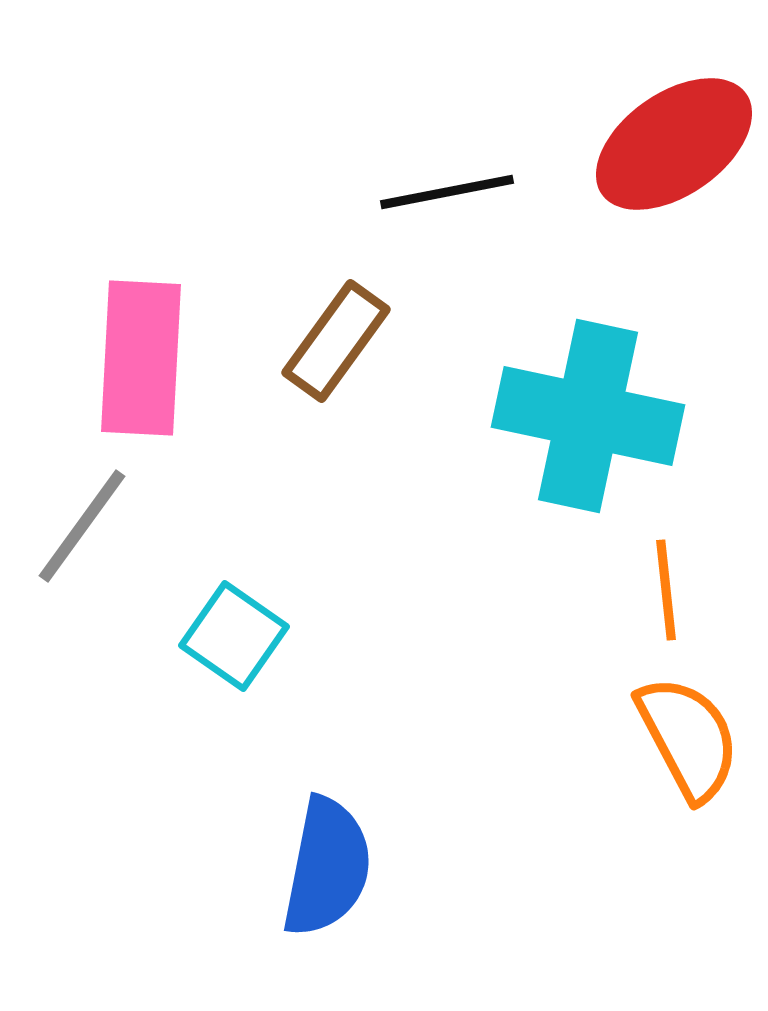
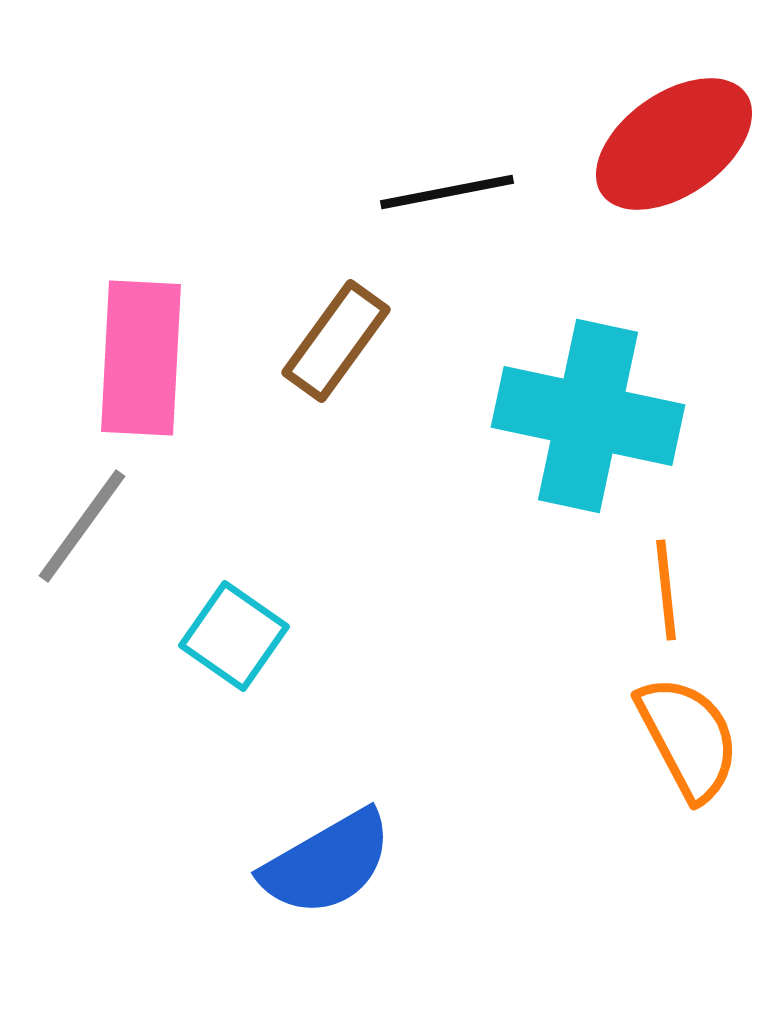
blue semicircle: moved 4 px up; rotated 49 degrees clockwise
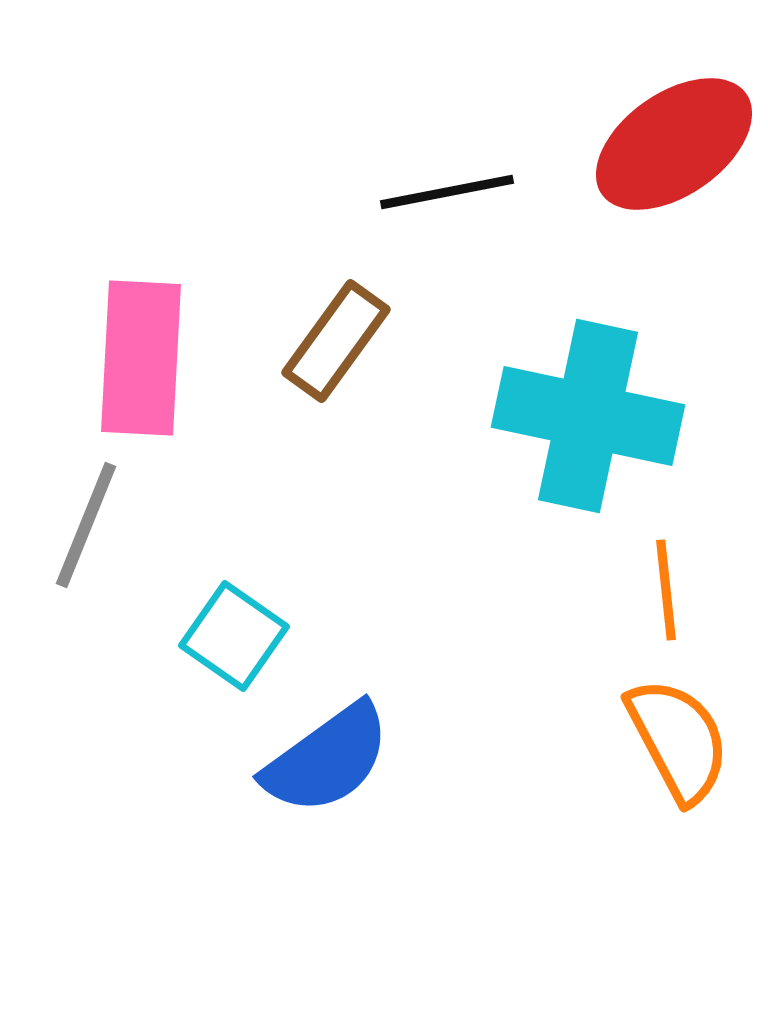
gray line: moved 4 px right, 1 px up; rotated 14 degrees counterclockwise
orange semicircle: moved 10 px left, 2 px down
blue semicircle: moved 104 px up; rotated 6 degrees counterclockwise
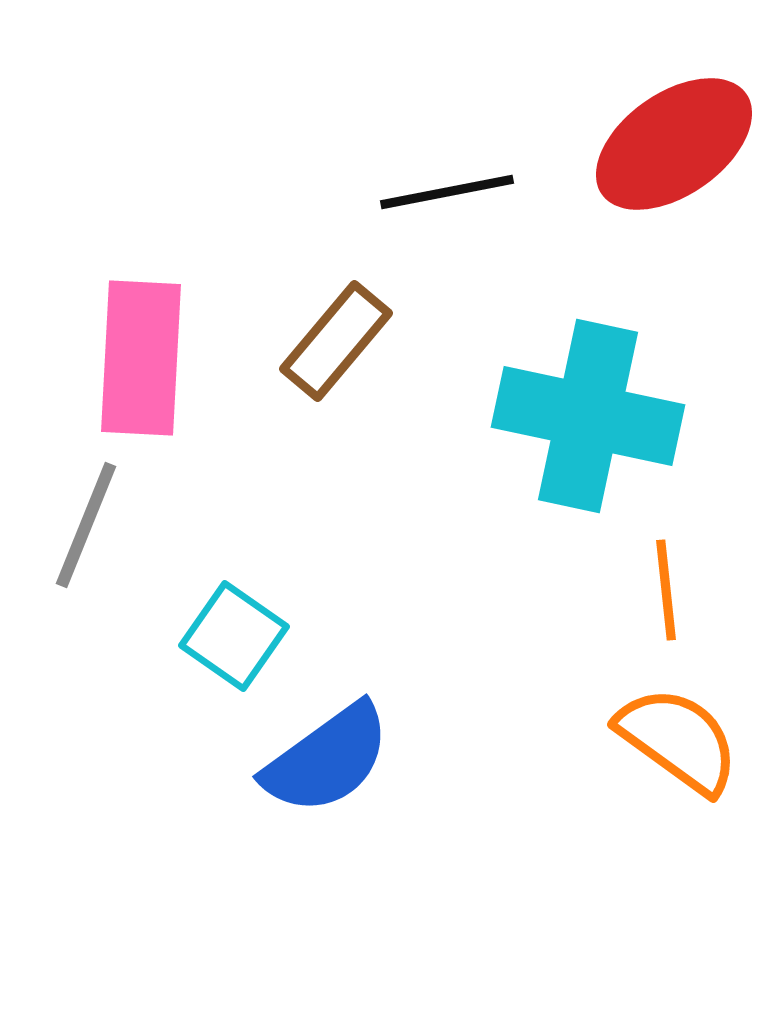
brown rectangle: rotated 4 degrees clockwise
orange semicircle: rotated 26 degrees counterclockwise
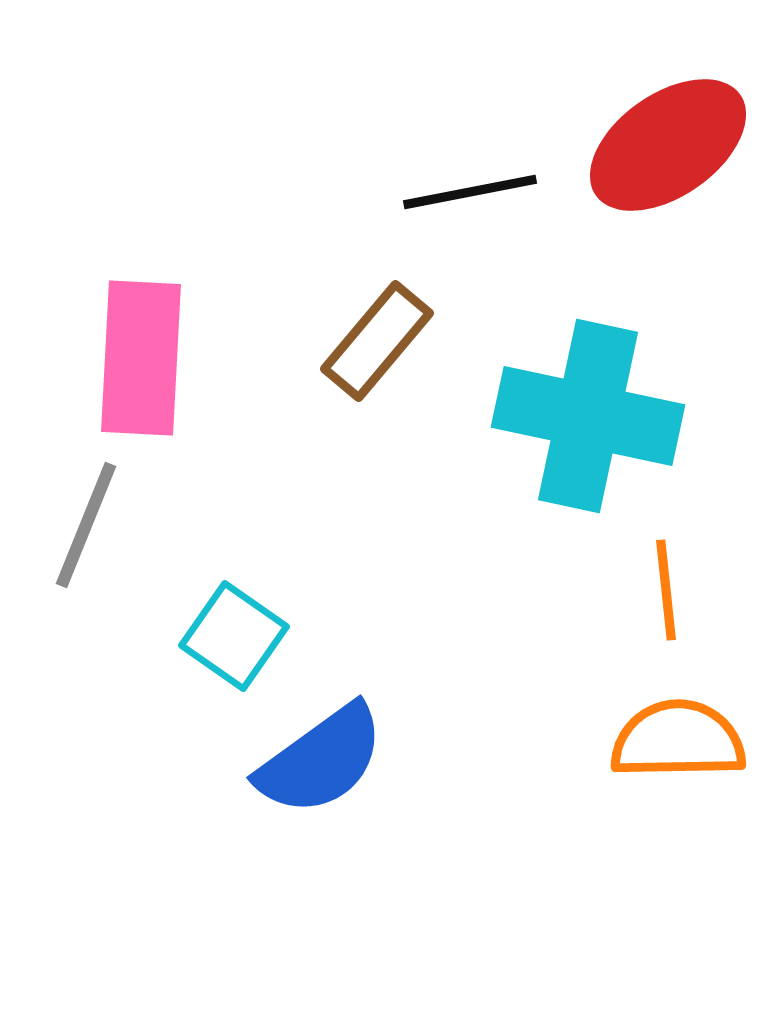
red ellipse: moved 6 px left, 1 px down
black line: moved 23 px right
brown rectangle: moved 41 px right
orange semicircle: rotated 37 degrees counterclockwise
blue semicircle: moved 6 px left, 1 px down
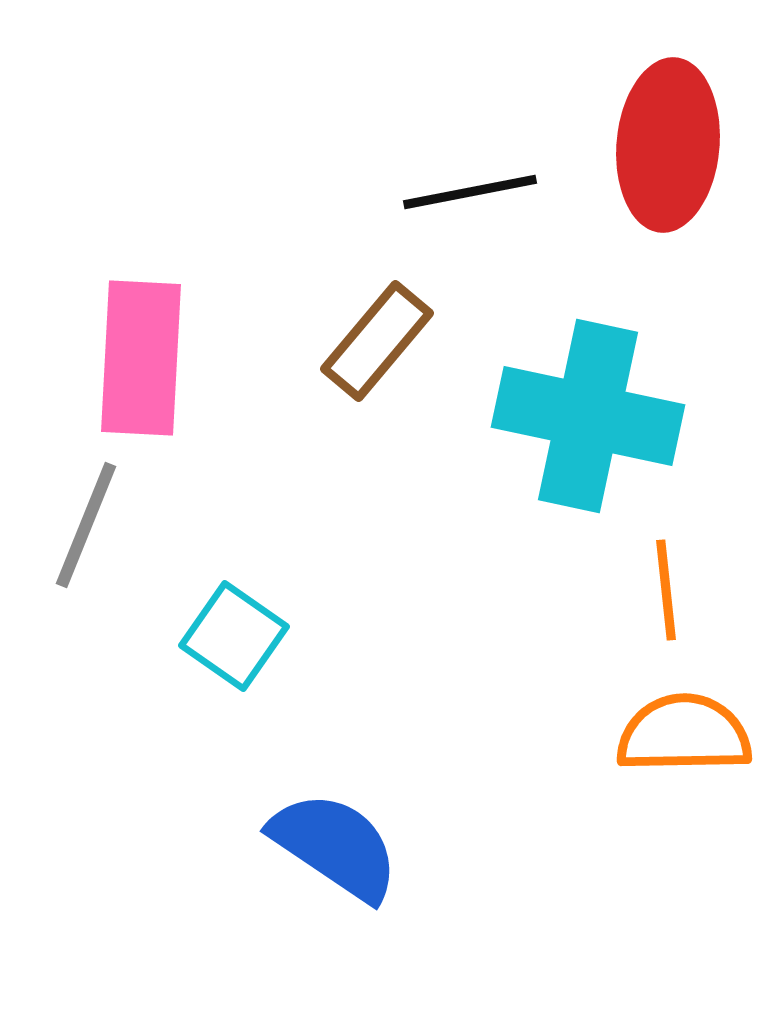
red ellipse: rotated 50 degrees counterclockwise
orange semicircle: moved 6 px right, 6 px up
blue semicircle: moved 14 px right, 86 px down; rotated 110 degrees counterclockwise
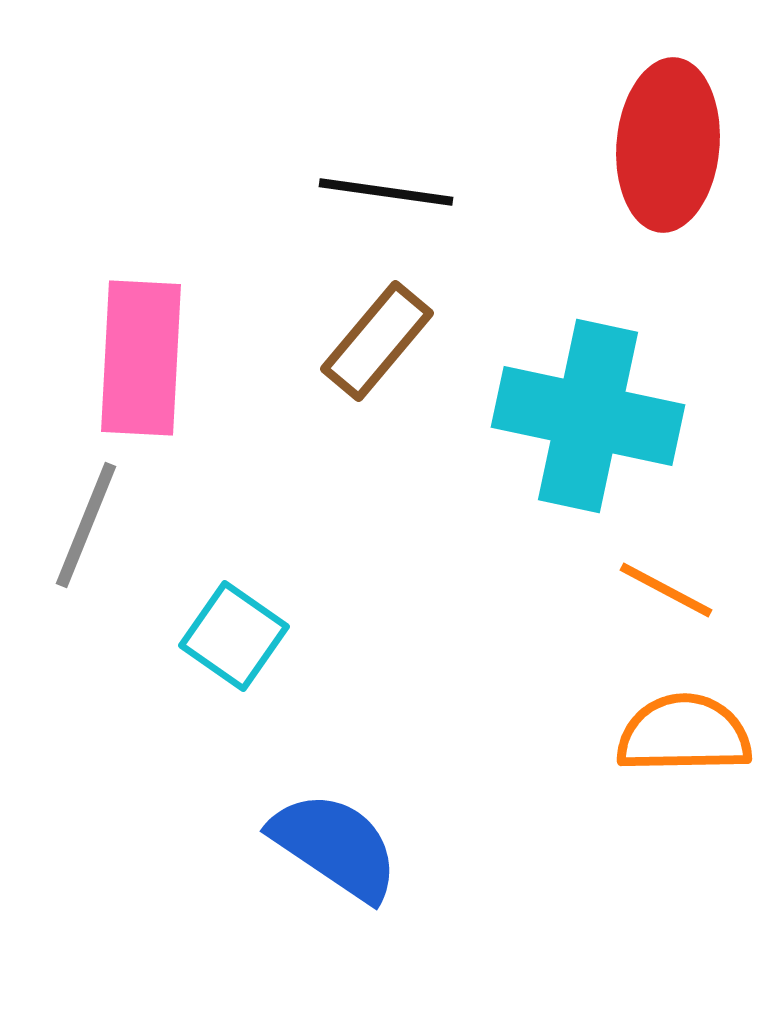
black line: moved 84 px left; rotated 19 degrees clockwise
orange line: rotated 56 degrees counterclockwise
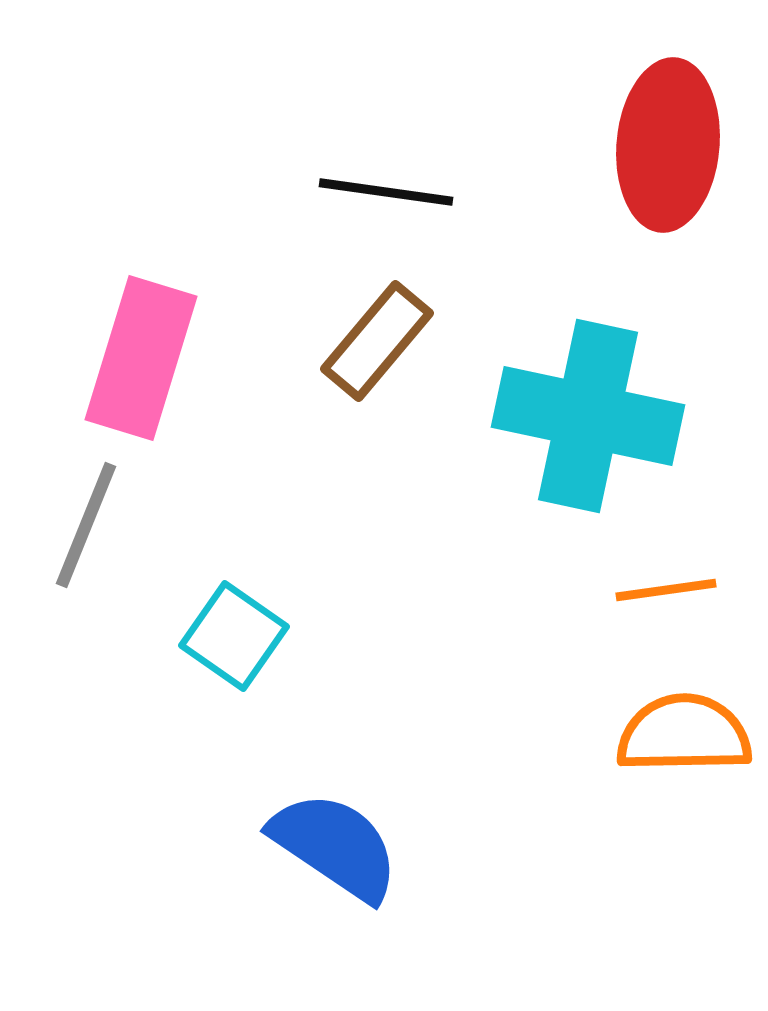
pink rectangle: rotated 14 degrees clockwise
orange line: rotated 36 degrees counterclockwise
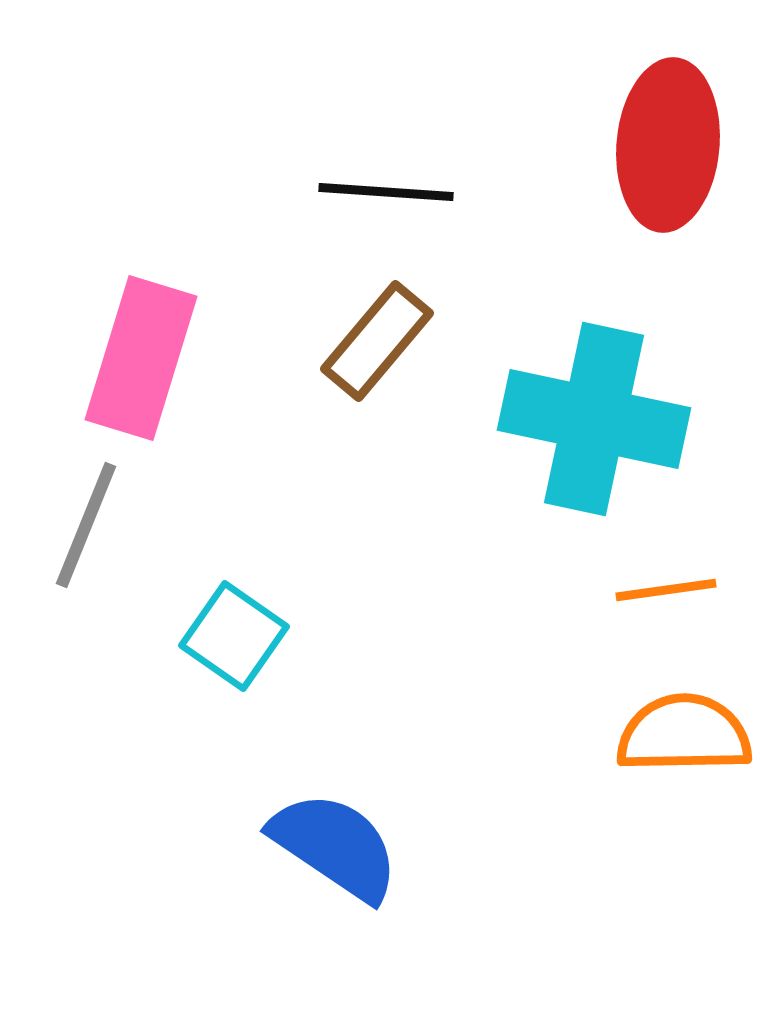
black line: rotated 4 degrees counterclockwise
cyan cross: moved 6 px right, 3 px down
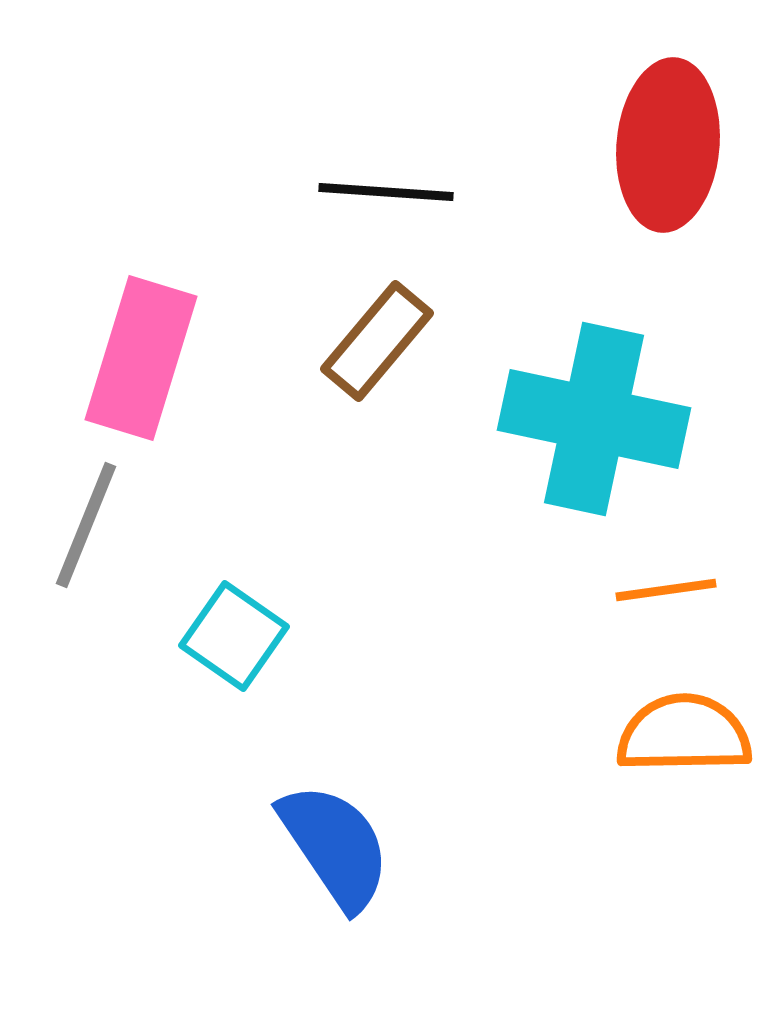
blue semicircle: rotated 22 degrees clockwise
